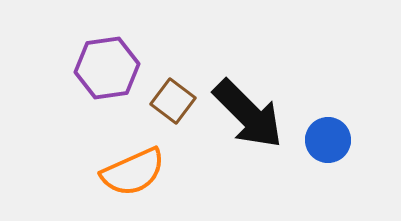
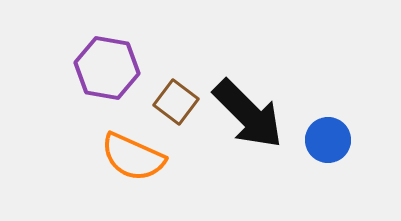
purple hexagon: rotated 18 degrees clockwise
brown square: moved 3 px right, 1 px down
orange semicircle: moved 15 px up; rotated 48 degrees clockwise
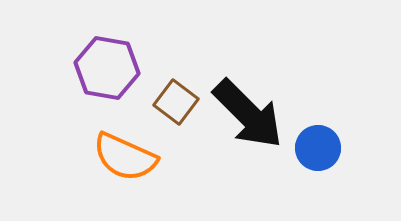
blue circle: moved 10 px left, 8 px down
orange semicircle: moved 8 px left
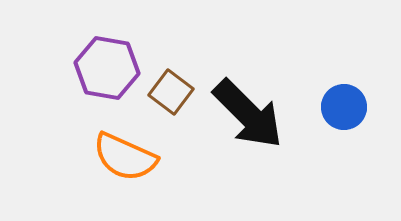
brown square: moved 5 px left, 10 px up
blue circle: moved 26 px right, 41 px up
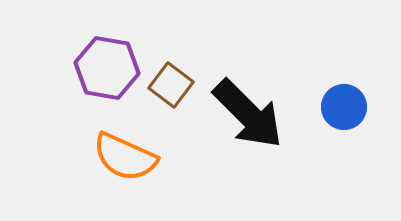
brown square: moved 7 px up
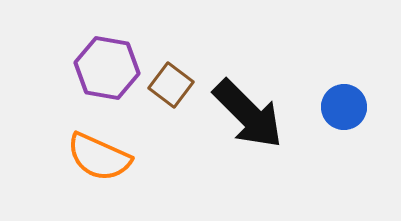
orange semicircle: moved 26 px left
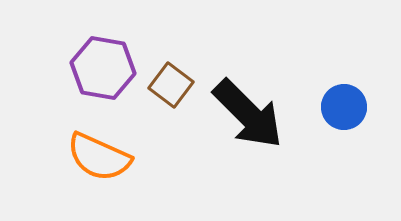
purple hexagon: moved 4 px left
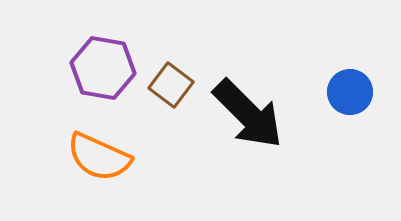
blue circle: moved 6 px right, 15 px up
